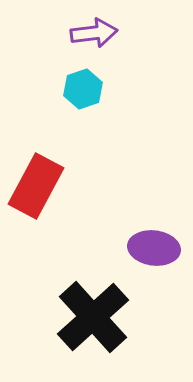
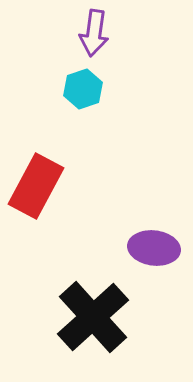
purple arrow: rotated 105 degrees clockwise
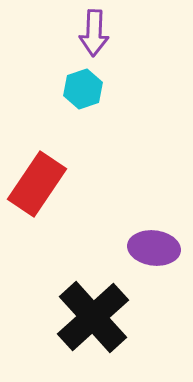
purple arrow: rotated 6 degrees counterclockwise
red rectangle: moved 1 px right, 2 px up; rotated 6 degrees clockwise
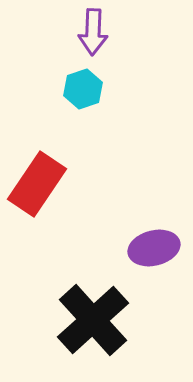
purple arrow: moved 1 px left, 1 px up
purple ellipse: rotated 21 degrees counterclockwise
black cross: moved 3 px down
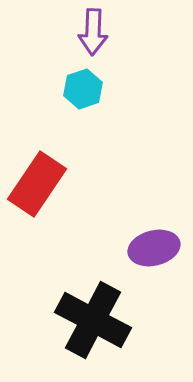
black cross: rotated 20 degrees counterclockwise
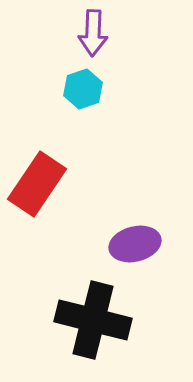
purple arrow: moved 1 px down
purple ellipse: moved 19 px left, 4 px up
black cross: rotated 14 degrees counterclockwise
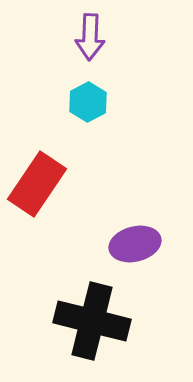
purple arrow: moved 3 px left, 4 px down
cyan hexagon: moved 5 px right, 13 px down; rotated 9 degrees counterclockwise
black cross: moved 1 px left, 1 px down
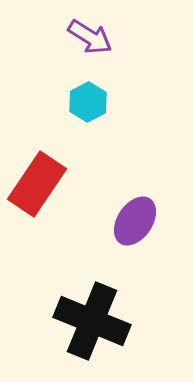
purple arrow: rotated 60 degrees counterclockwise
purple ellipse: moved 23 px up; rotated 42 degrees counterclockwise
black cross: rotated 8 degrees clockwise
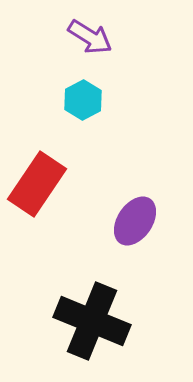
cyan hexagon: moved 5 px left, 2 px up
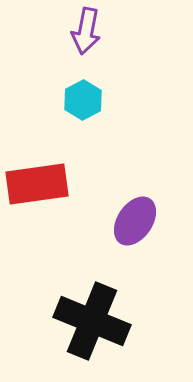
purple arrow: moved 4 px left, 6 px up; rotated 69 degrees clockwise
red rectangle: rotated 48 degrees clockwise
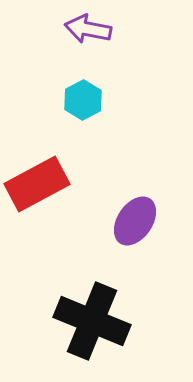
purple arrow: moved 2 px right, 2 px up; rotated 90 degrees clockwise
red rectangle: rotated 20 degrees counterclockwise
